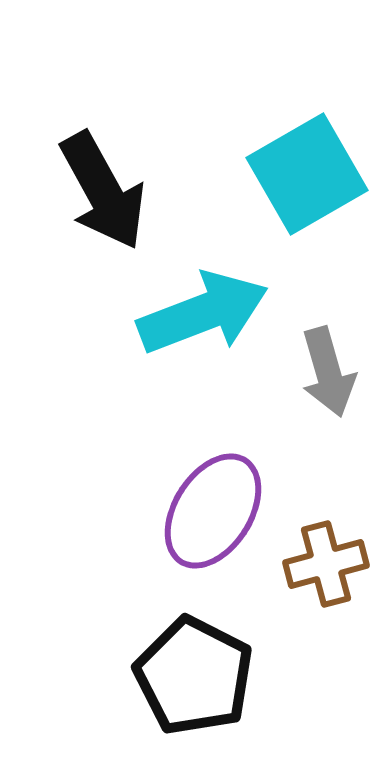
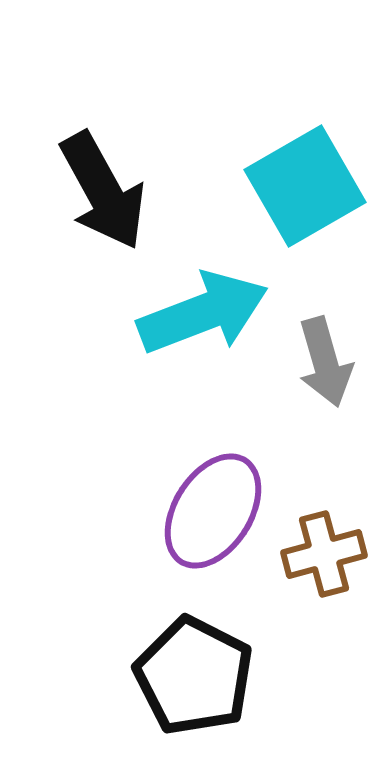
cyan square: moved 2 px left, 12 px down
gray arrow: moved 3 px left, 10 px up
brown cross: moved 2 px left, 10 px up
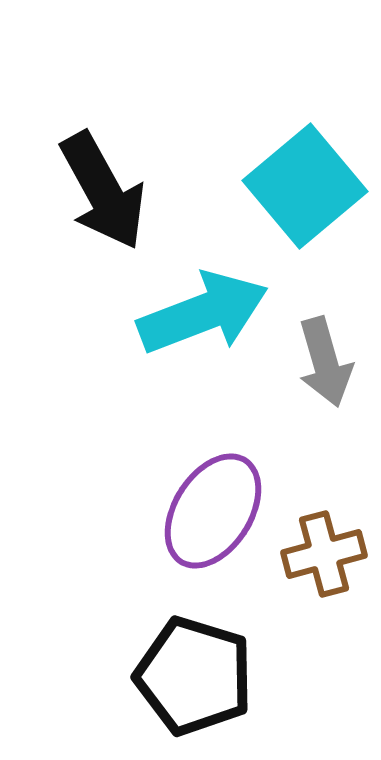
cyan square: rotated 10 degrees counterclockwise
black pentagon: rotated 10 degrees counterclockwise
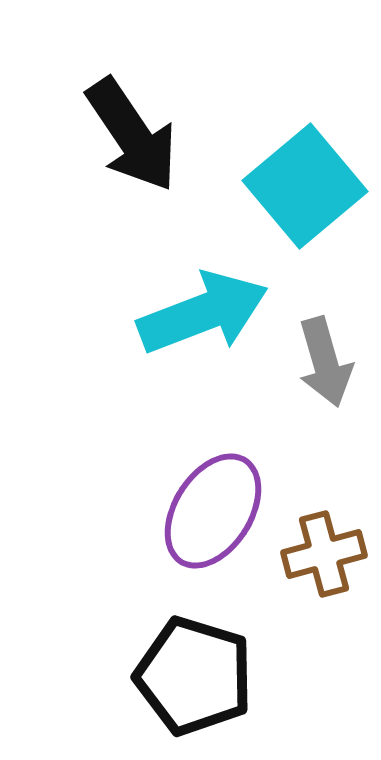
black arrow: moved 29 px right, 56 px up; rotated 5 degrees counterclockwise
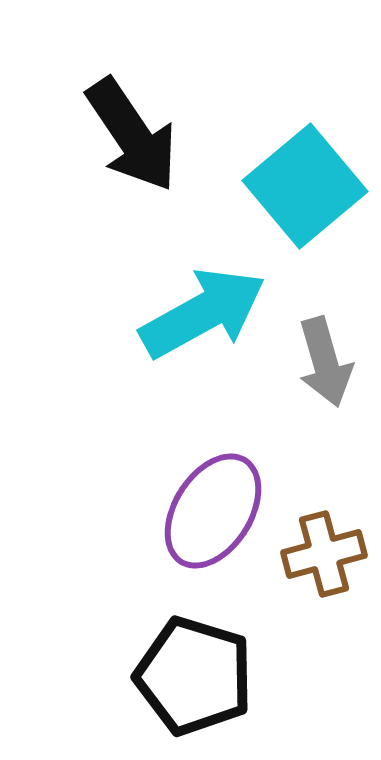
cyan arrow: rotated 8 degrees counterclockwise
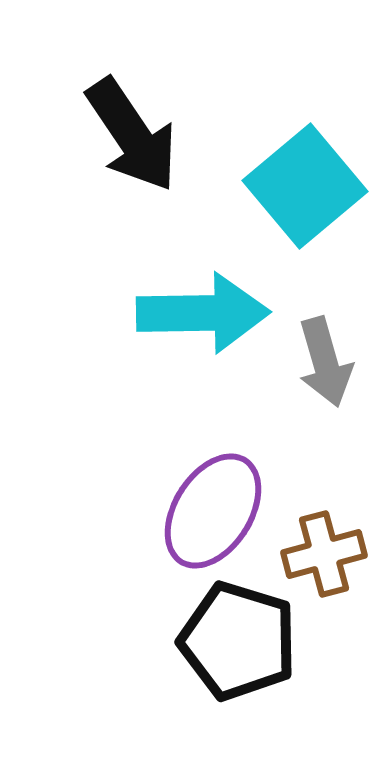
cyan arrow: rotated 28 degrees clockwise
black pentagon: moved 44 px right, 35 px up
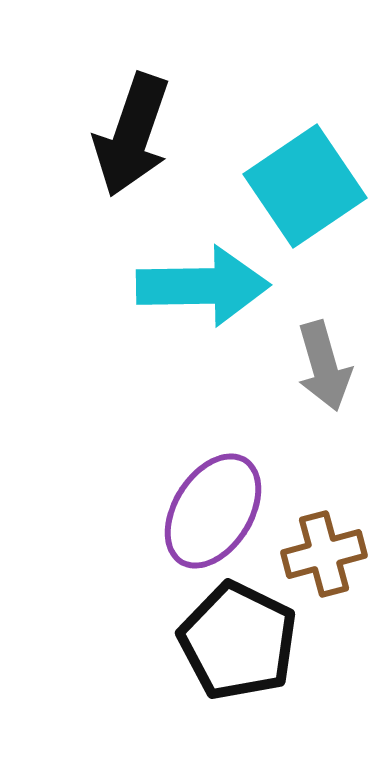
black arrow: rotated 53 degrees clockwise
cyan square: rotated 6 degrees clockwise
cyan arrow: moved 27 px up
gray arrow: moved 1 px left, 4 px down
black pentagon: rotated 9 degrees clockwise
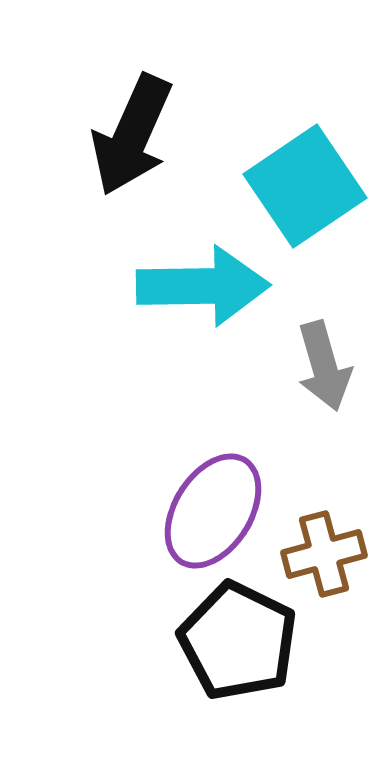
black arrow: rotated 5 degrees clockwise
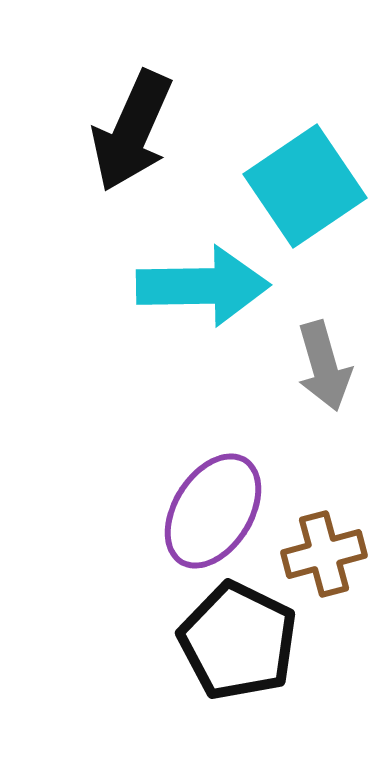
black arrow: moved 4 px up
